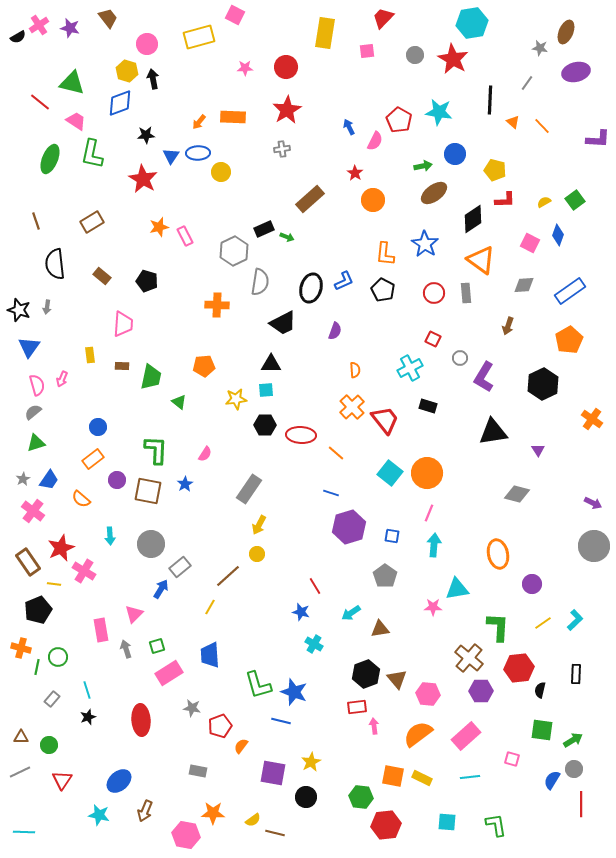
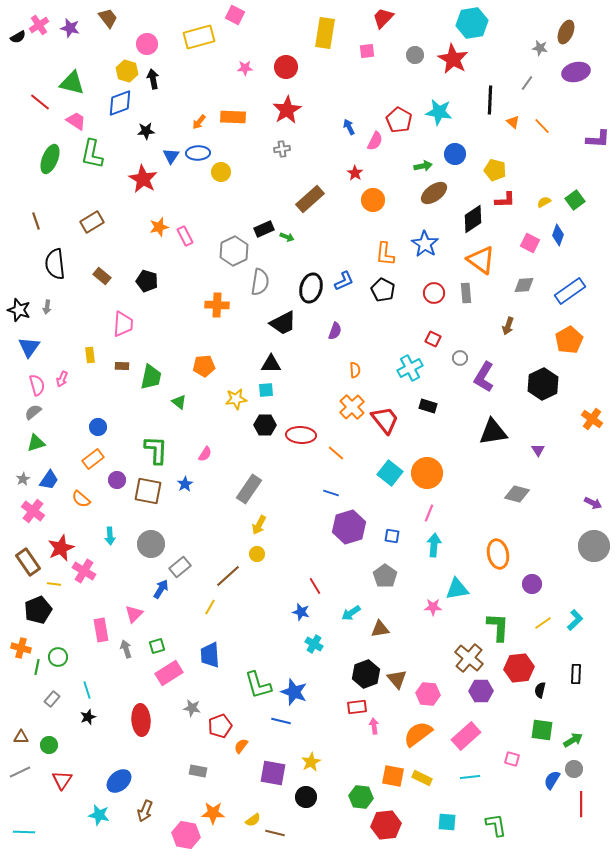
black star at (146, 135): moved 4 px up
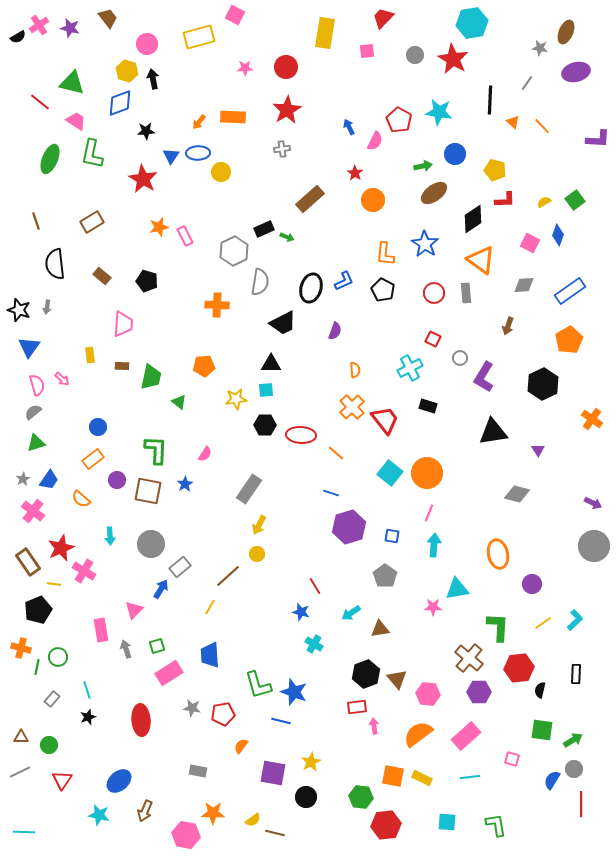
pink arrow at (62, 379): rotated 70 degrees counterclockwise
pink triangle at (134, 614): moved 4 px up
purple hexagon at (481, 691): moved 2 px left, 1 px down
red pentagon at (220, 726): moved 3 px right, 12 px up; rotated 10 degrees clockwise
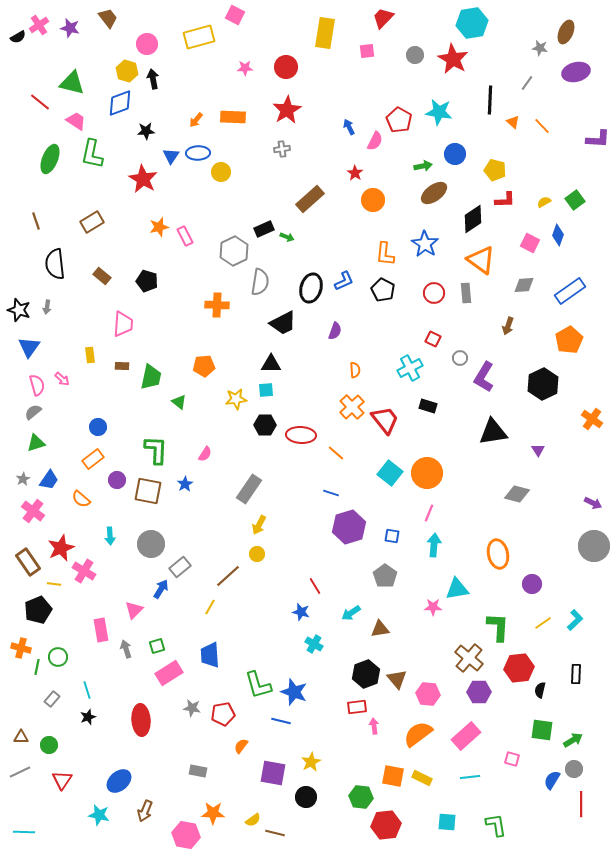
orange arrow at (199, 122): moved 3 px left, 2 px up
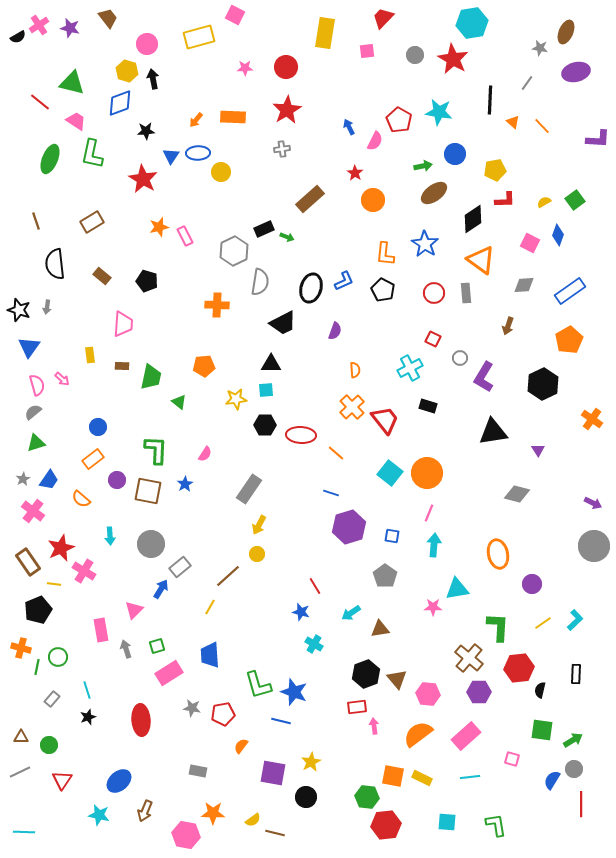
yellow pentagon at (495, 170): rotated 25 degrees counterclockwise
green hexagon at (361, 797): moved 6 px right
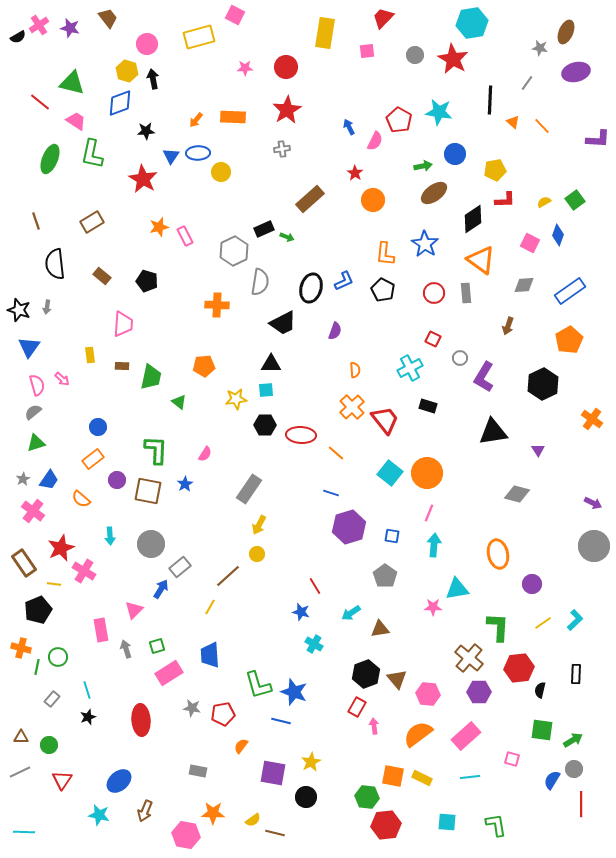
brown rectangle at (28, 562): moved 4 px left, 1 px down
red rectangle at (357, 707): rotated 54 degrees counterclockwise
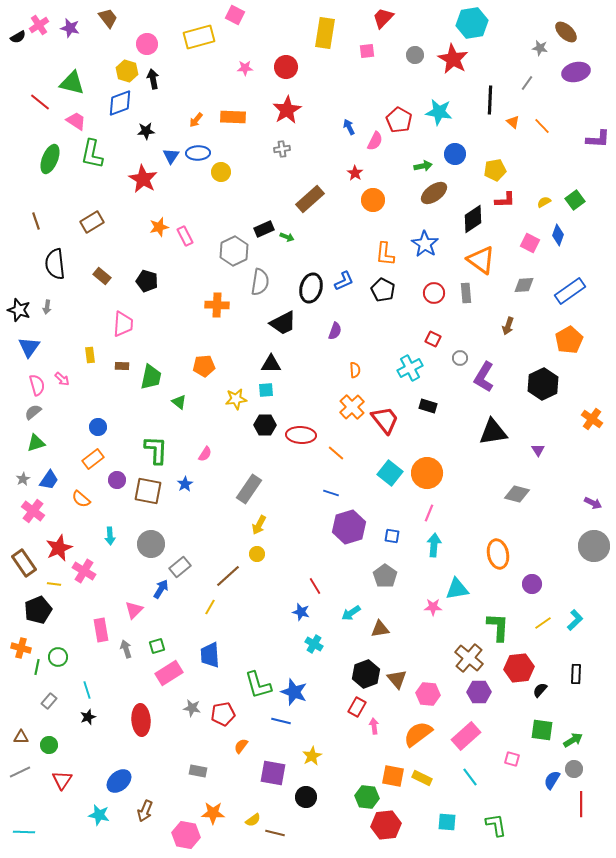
brown ellipse at (566, 32): rotated 70 degrees counterclockwise
red star at (61, 548): moved 2 px left
black semicircle at (540, 690): rotated 28 degrees clockwise
gray rectangle at (52, 699): moved 3 px left, 2 px down
yellow star at (311, 762): moved 1 px right, 6 px up
cyan line at (470, 777): rotated 60 degrees clockwise
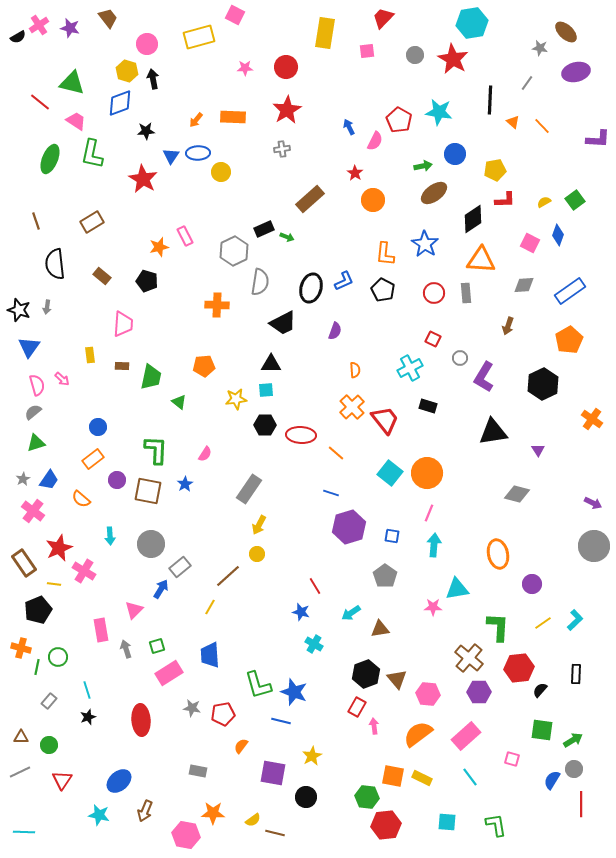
orange star at (159, 227): moved 20 px down
orange triangle at (481, 260): rotated 32 degrees counterclockwise
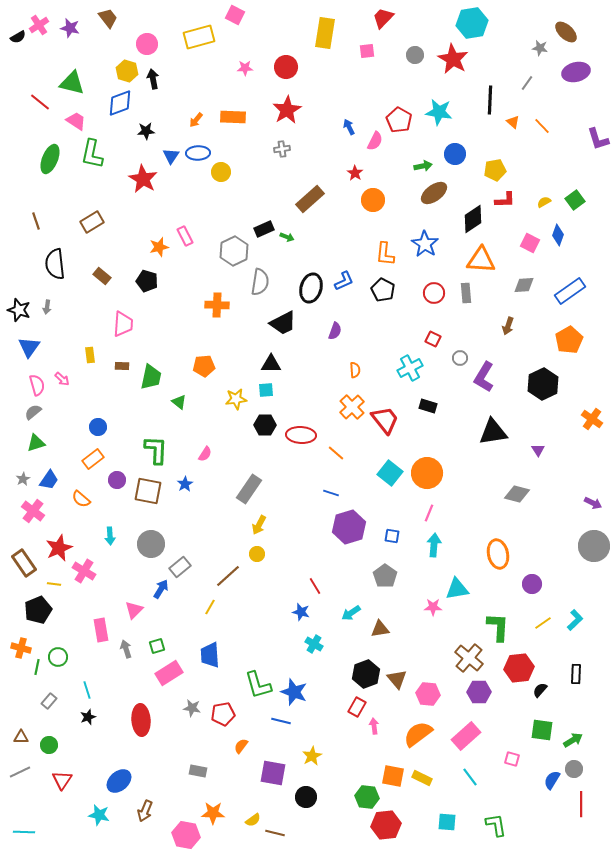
purple L-shape at (598, 139): rotated 70 degrees clockwise
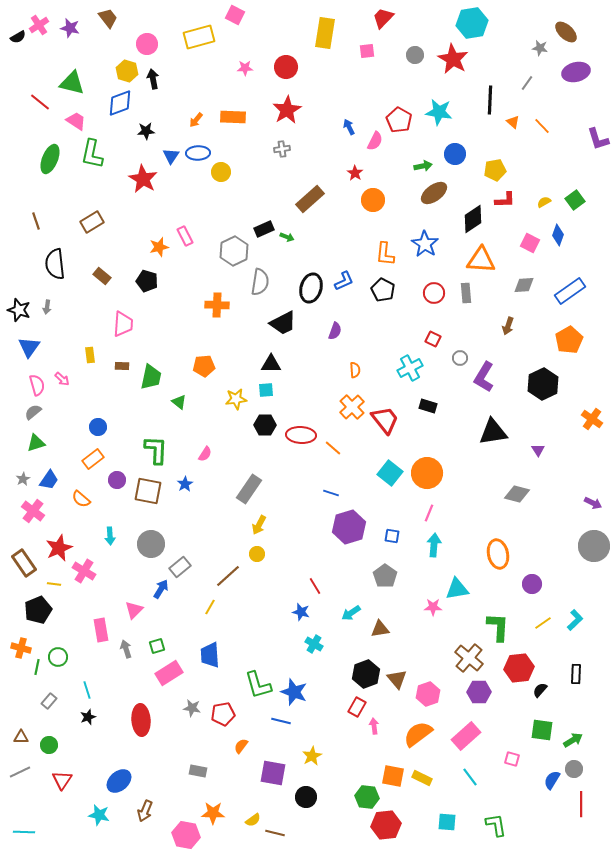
orange line at (336, 453): moved 3 px left, 5 px up
pink hexagon at (428, 694): rotated 25 degrees counterclockwise
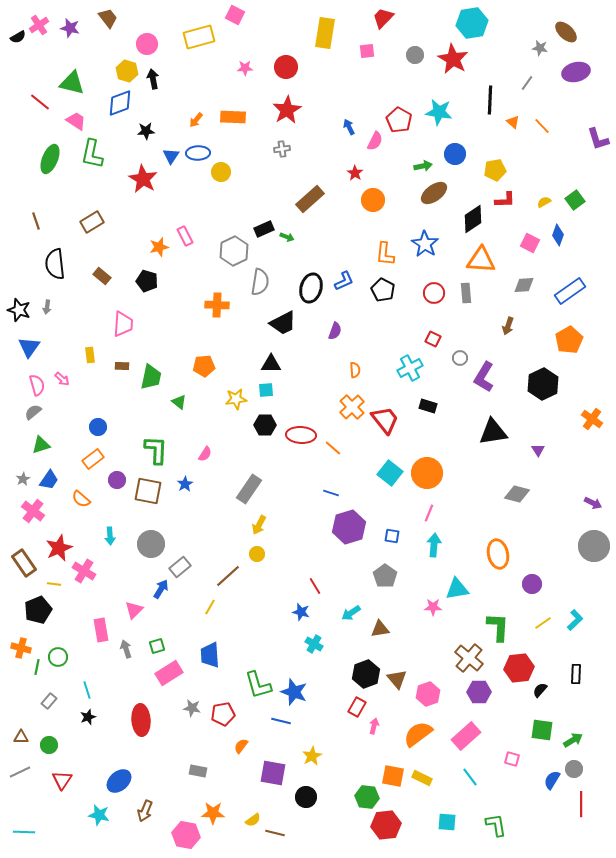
green triangle at (36, 443): moved 5 px right, 2 px down
pink arrow at (374, 726): rotated 21 degrees clockwise
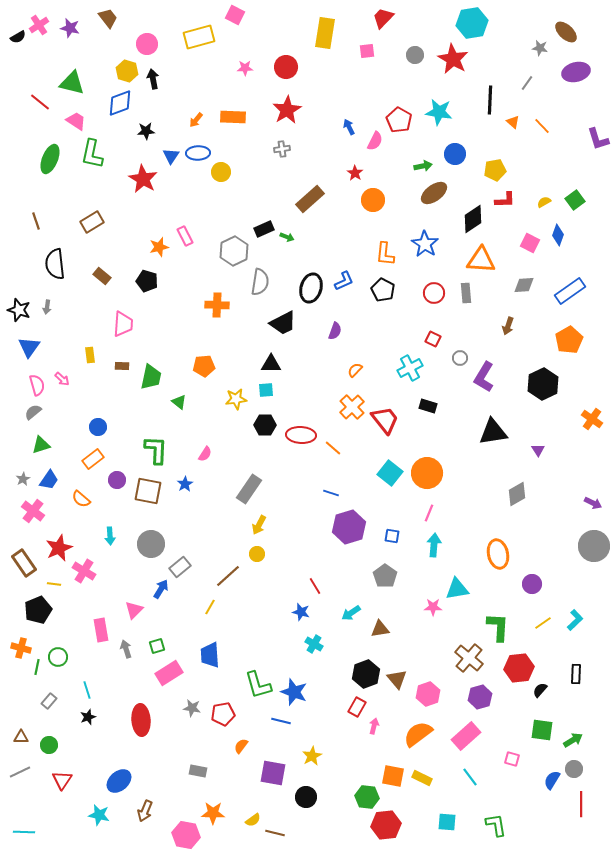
orange semicircle at (355, 370): rotated 133 degrees counterclockwise
gray diamond at (517, 494): rotated 45 degrees counterclockwise
purple hexagon at (479, 692): moved 1 px right, 5 px down; rotated 15 degrees counterclockwise
